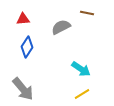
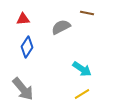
cyan arrow: moved 1 px right
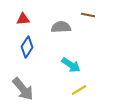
brown line: moved 1 px right, 2 px down
gray semicircle: rotated 24 degrees clockwise
cyan arrow: moved 11 px left, 4 px up
yellow line: moved 3 px left, 4 px up
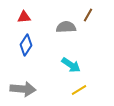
brown line: rotated 72 degrees counterclockwise
red triangle: moved 1 px right, 2 px up
gray semicircle: moved 5 px right
blue diamond: moved 1 px left, 2 px up
gray arrow: rotated 45 degrees counterclockwise
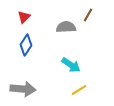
red triangle: rotated 40 degrees counterclockwise
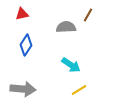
red triangle: moved 2 px left, 3 px up; rotated 32 degrees clockwise
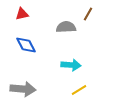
brown line: moved 1 px up
blue diamond: rotated 60 degrees counterclockwise
cyan arrow: rotated 30 degrees counterclockwise
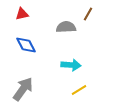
gray arrow: rotated 60 degrees counterclockwise
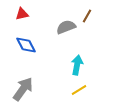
brown line: moved 1 px left, 2 px down
gray semicircle: rotated 18 degrees counterclockwise
cyan arrow: moved 6 px right; rotated 84 degrees counterclockwise
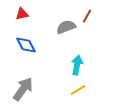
yellow line: moved 1 px left
